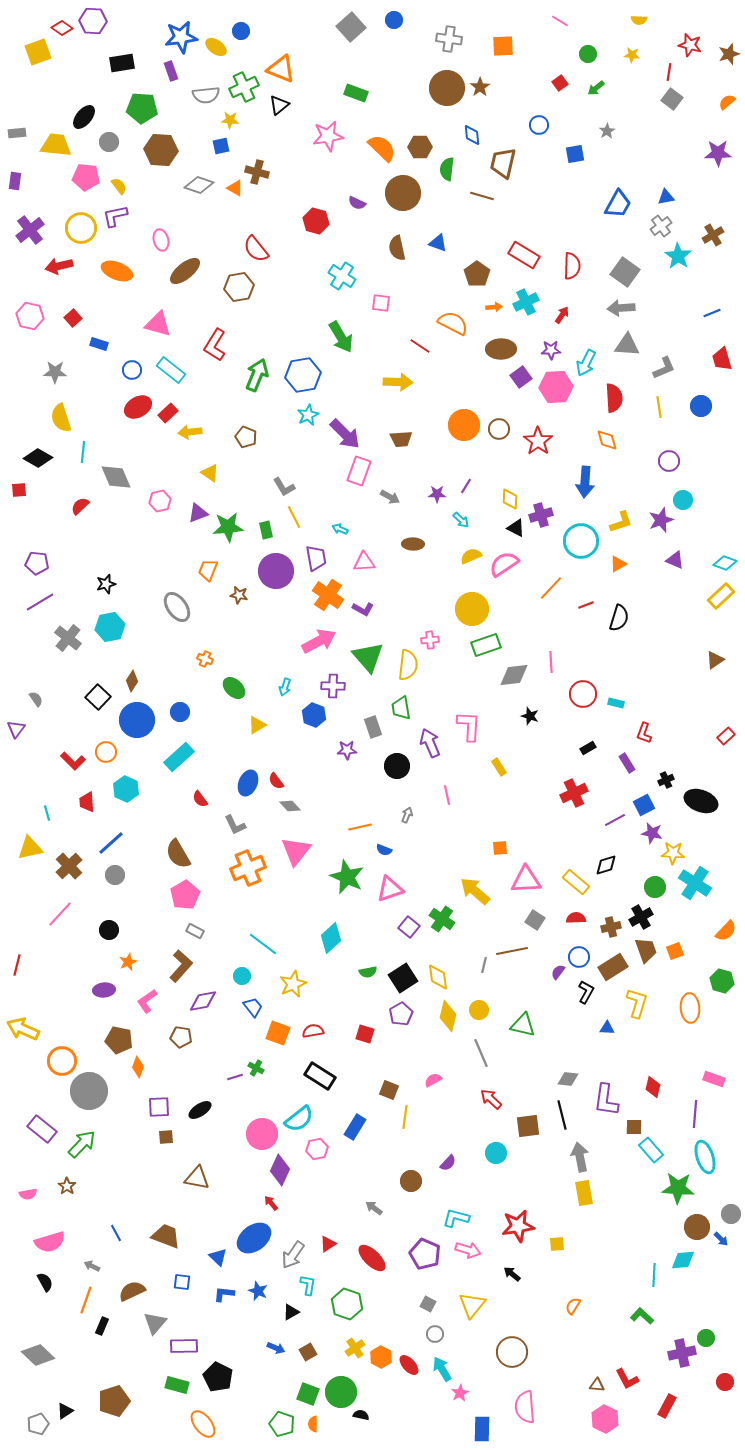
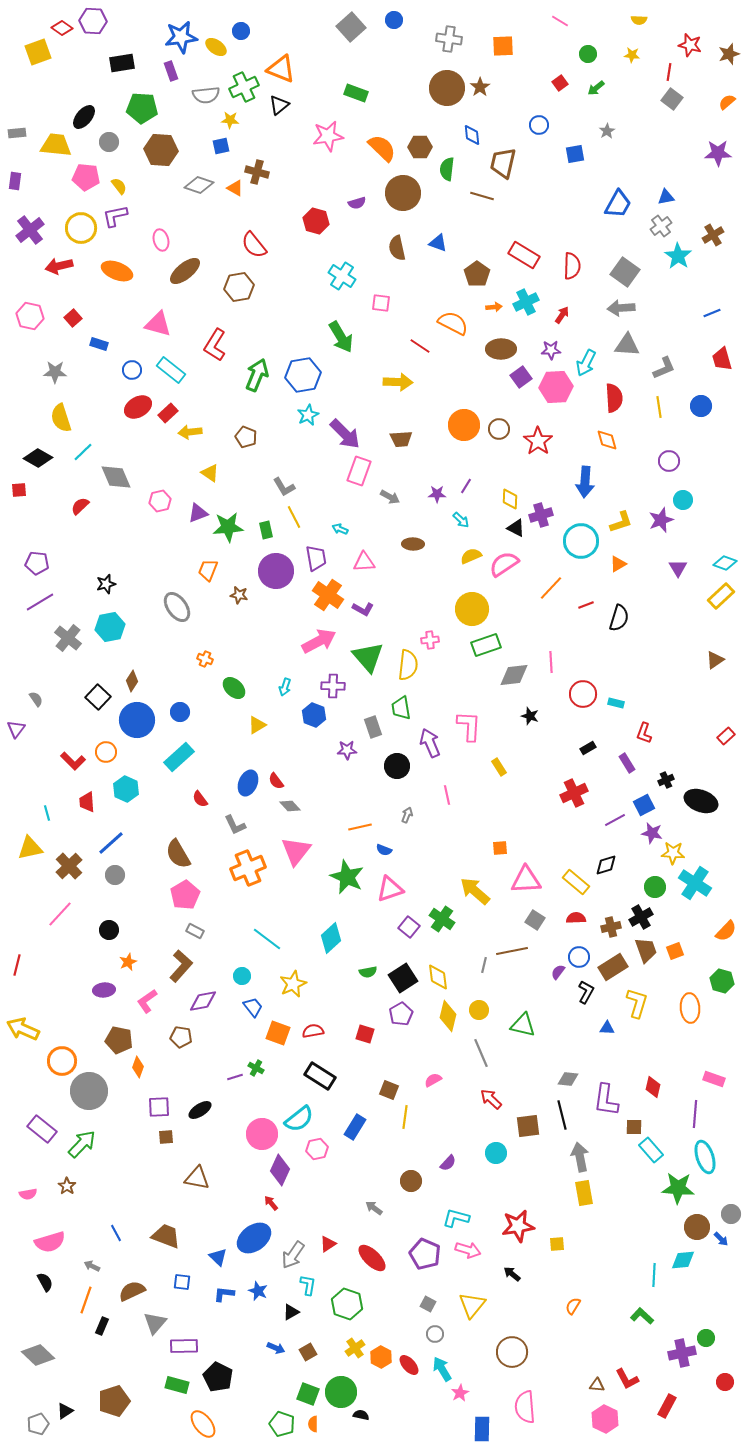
purple semicircle at (357, 203): rotated 42 degrees counterclockwise
red semicircle at (256, 249): moved 2 px left, 4 px up
cyan line at (83, 452): rotated 40 degrees clockwise
purple triangle at (675, 560): moved 3 px right, 8 px down; rotated 36 degrees clockwise
cyan line at (263, 944): moved 4 px right, 5 px up
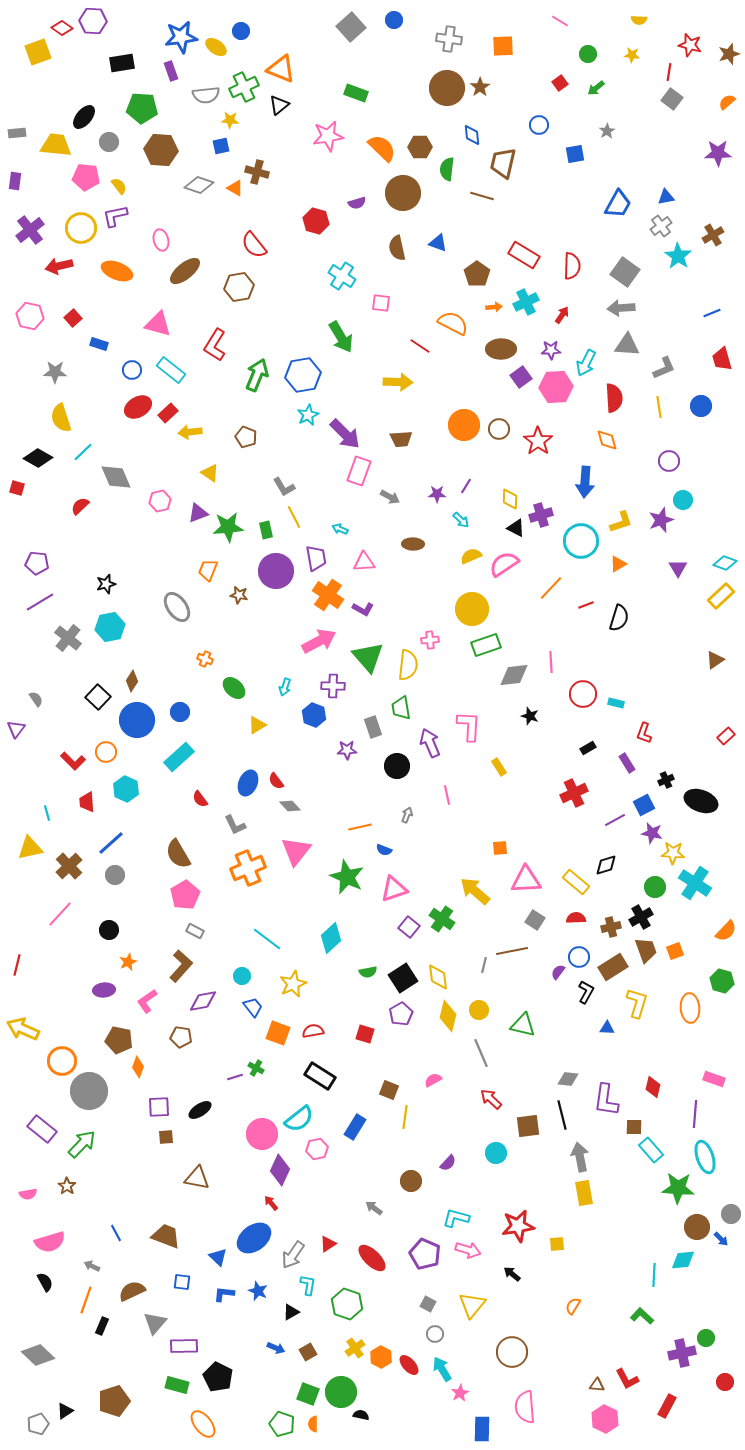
red square at (19, 490): moved 2 px left, 2 px up; rotated 21 degrees clockwise
pink triangle at (390, 889): moved 4 px right
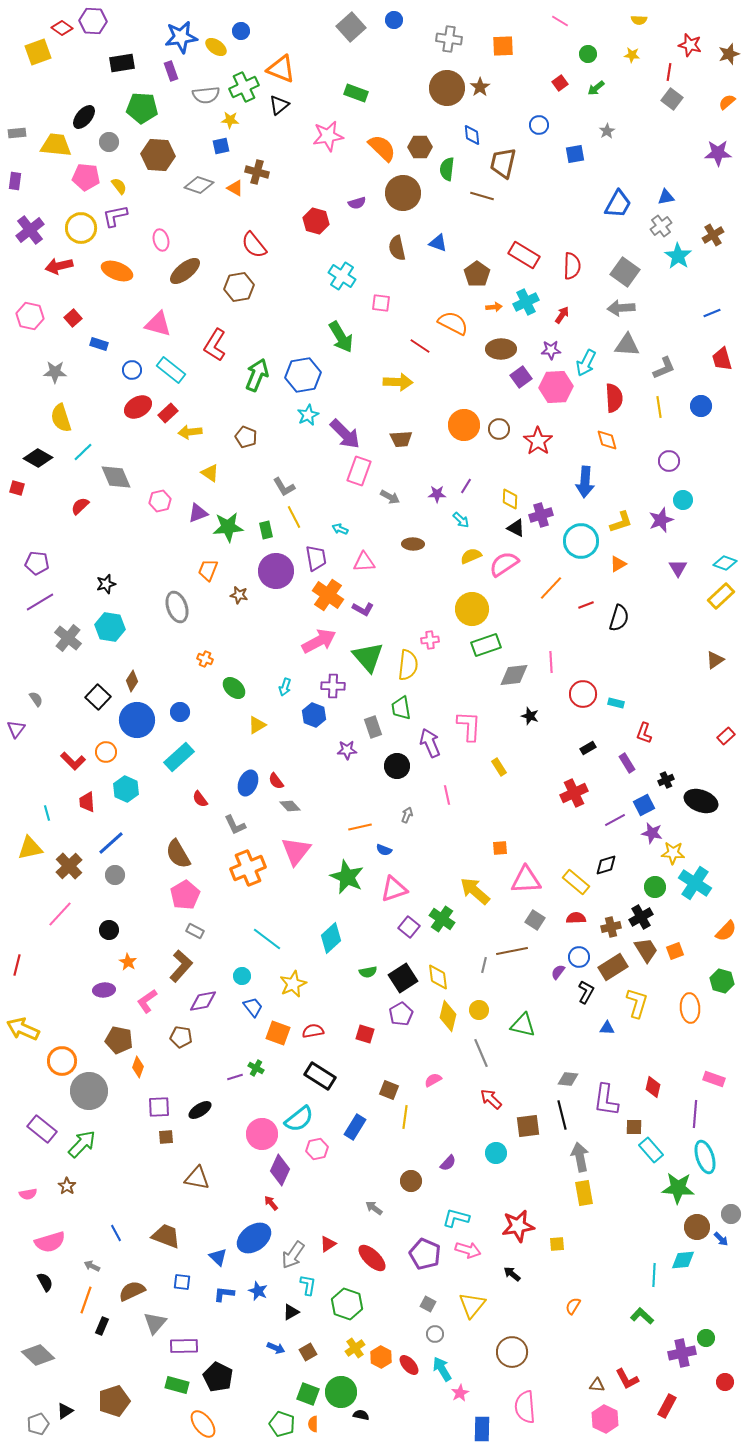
brown hexagon at (161, 150): moved 3 px left, 5 px down
gray ellipse at (177, 607): rotated 16 degrees clockwise
cyan hexagon at (110, 627): rotated 20 degrees clockwise
brown trapezoid at (646, 950): rotated 12 degrees counterclockwise
orange star at (128, 962): rotated 18 degrees counterclockwise
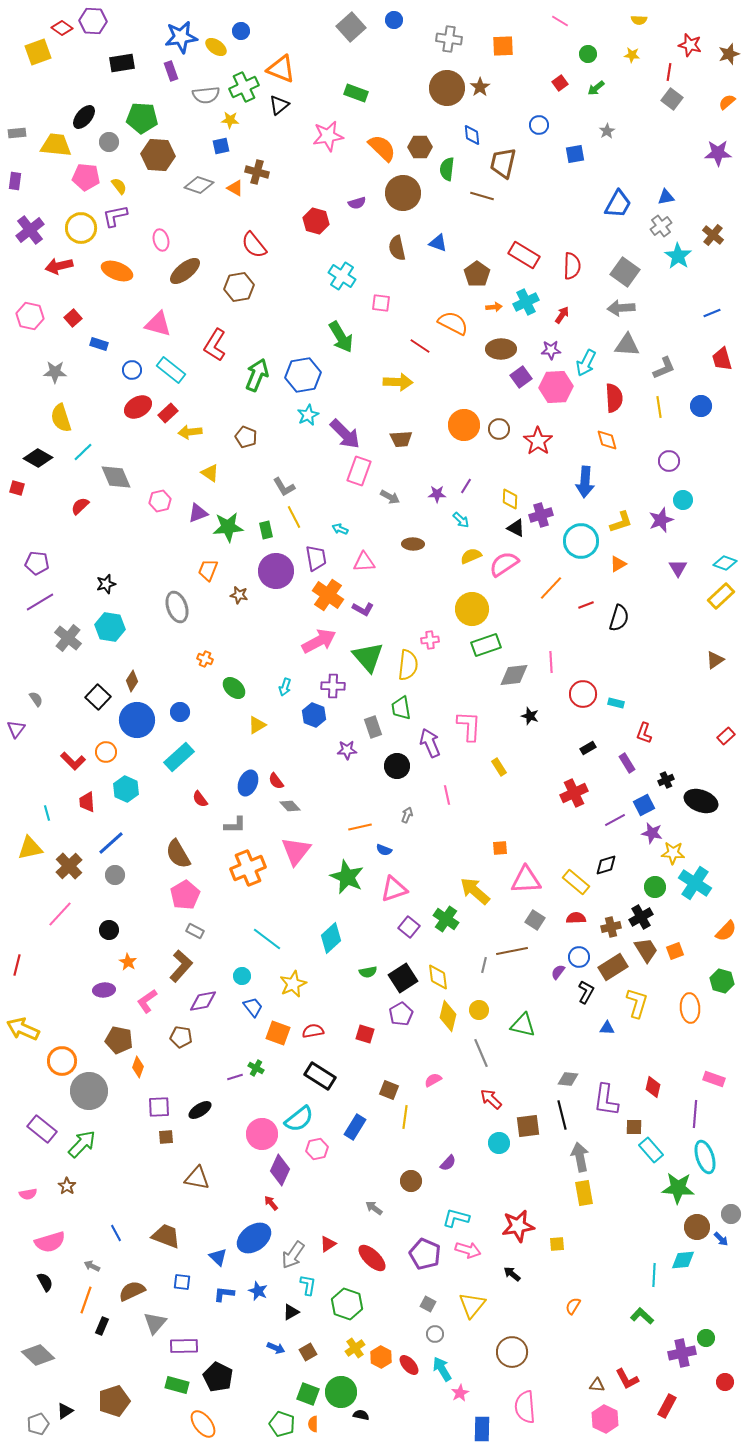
green pentagon at (142, 108): moved 10 px down
brown cross at (713, 235): rotated 20 degrees counterclockwise
gray L-shape at (235, 825): rotated 65 degrees counterclockwise
green cross at (442, 919): moved 4 px right
cyan circle at (496, 1153): moved 3 px right, 10 px up
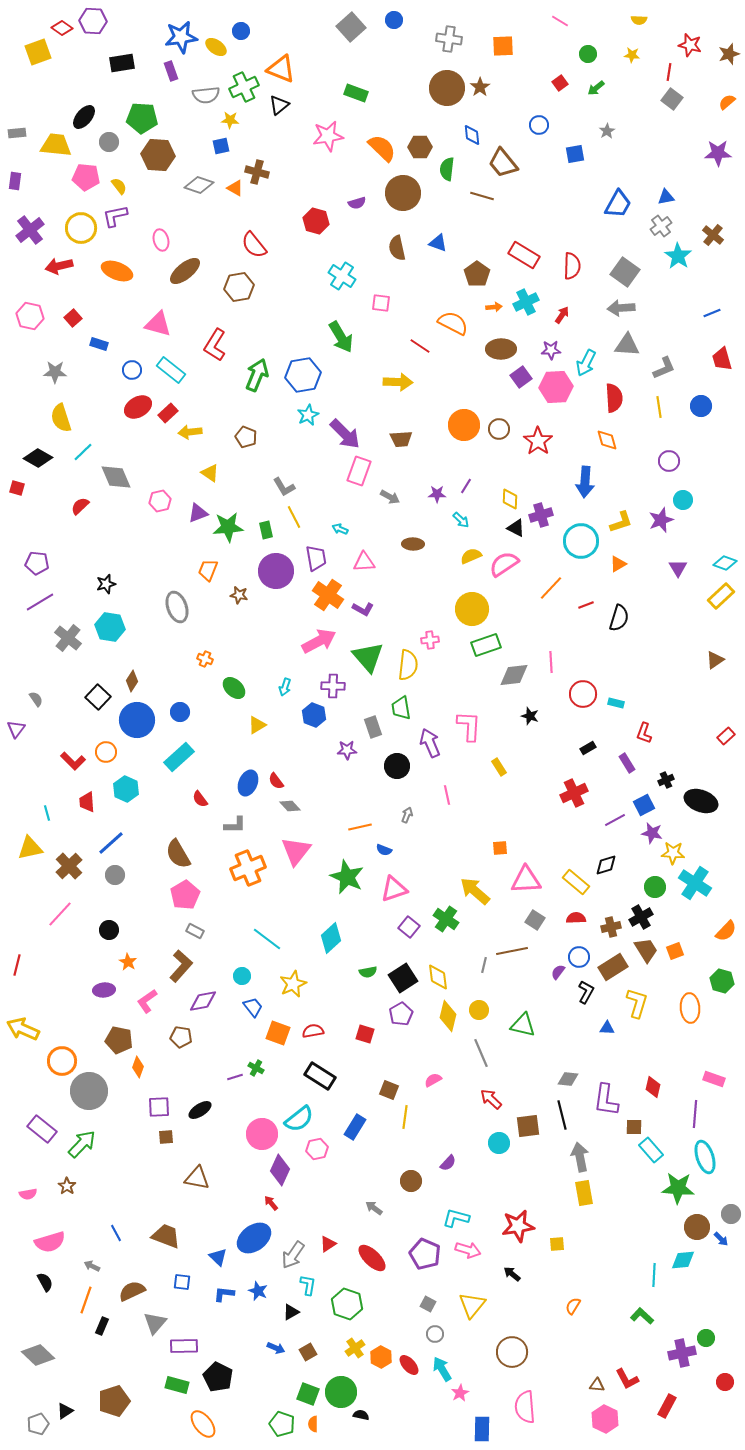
brown trapezoid at (503, 163): rotated 52 degrees counterclockwise
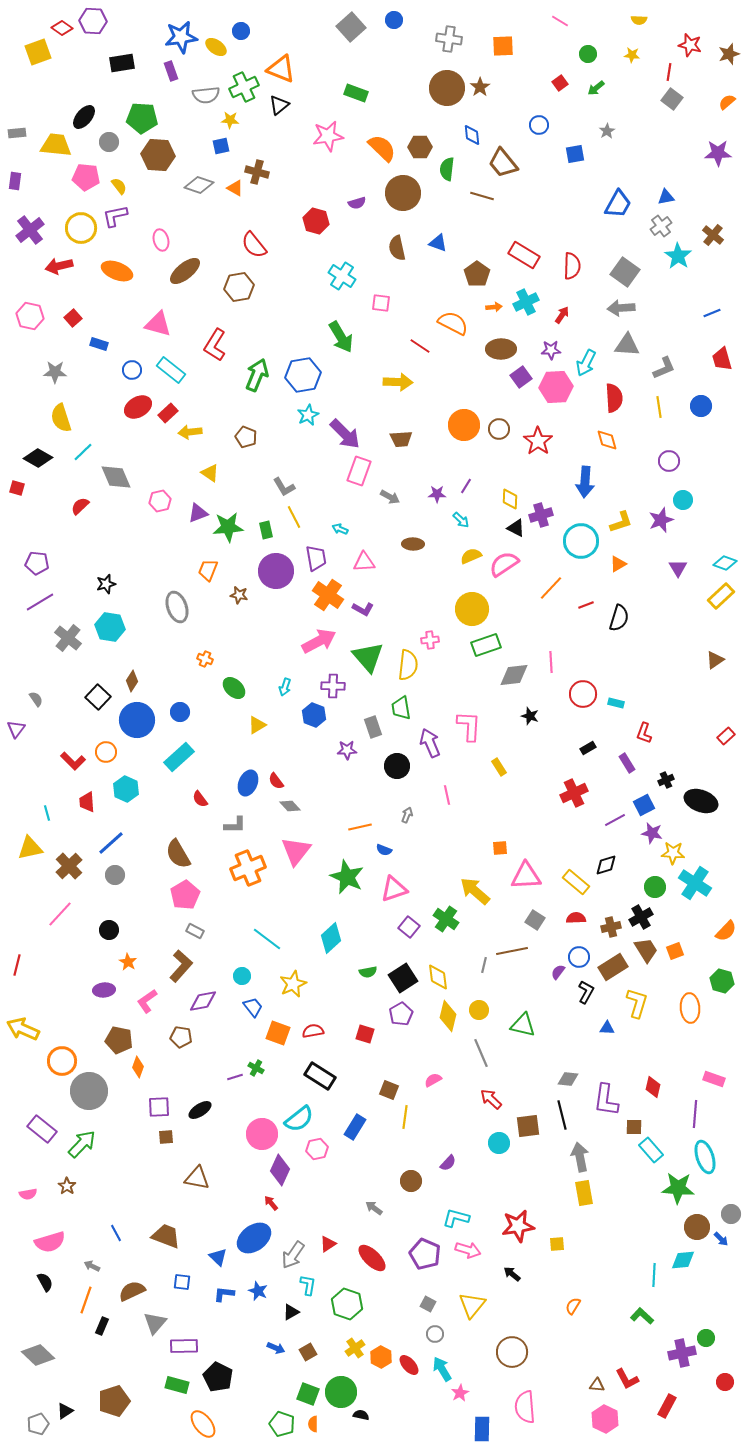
pink triangle at (526, 880): moved 4 px up
